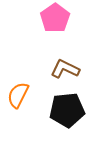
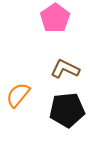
orange semicircle: rotated 12 degrees clockwise
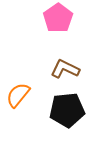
pink pentagon: moved 3 px right
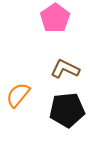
pink pentagon: moved 3 px left
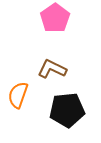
brown L-shape: moved 13 px left
orange semicircle: rotated 20 degrees counterclockwise
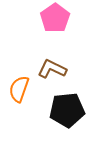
orange semicircle: moved 1 px right, 6 px up
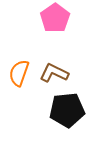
brown L-shape: moved 2 px right, 4 px down
orange semicircle: moved 16 px up
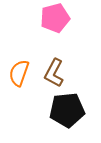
pink pentagon: rotated 20 degrees clockwise
brown L-shape: rotated 88 degrees counterclockwise
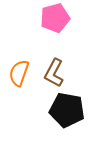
black pentagon: rotated 16 degrees clockwise
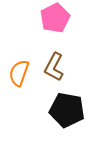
pink pentagon: rotated 12 degrees counterclockwise
brown L-shape: moved 6 px up
